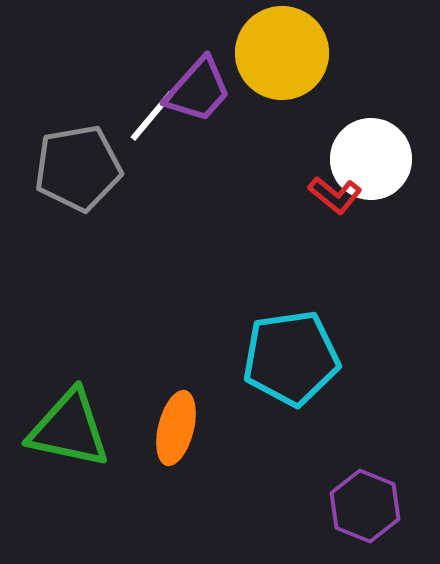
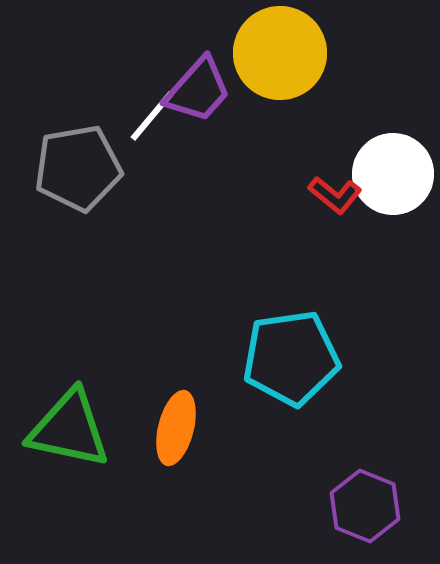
yellow circle: moved 2 px left
white circle: moved 22 px right, 15 px down
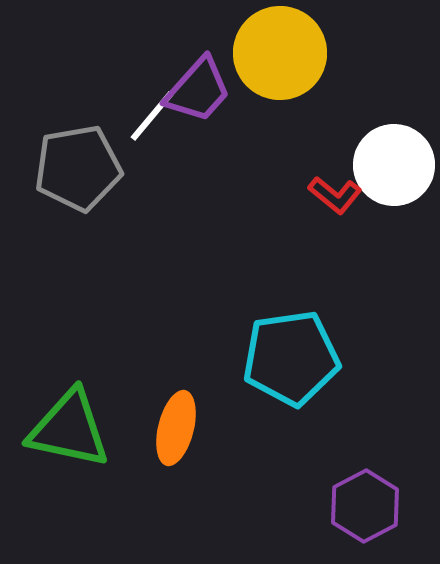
white circle: moved 1 px right, 9 px up
purple hexagon: rotated 10 degrees clockwise
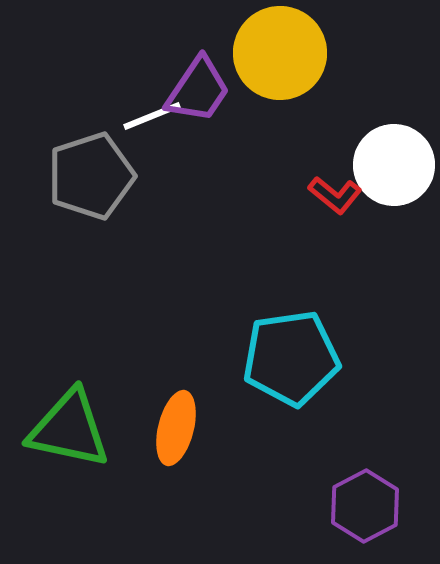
purple trapezoid: rotated 8 degrees counterclockwise
white line: rotated 28 degrees clockwise
gray pentagon: moved 13 px right, 8 px down; rotated 8 degrees counterclockwise
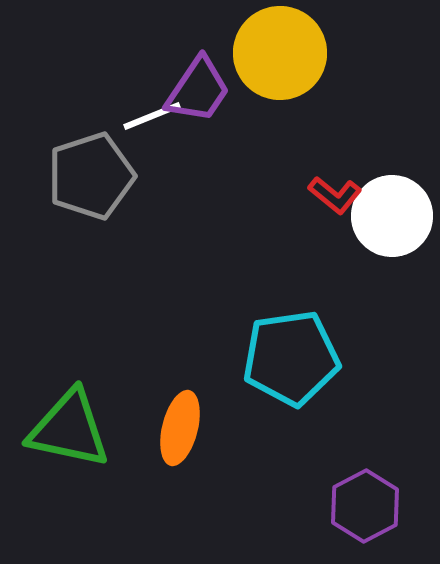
white circle: moved 2 px left, 51 px down
orange ellipse: moved 4 px right
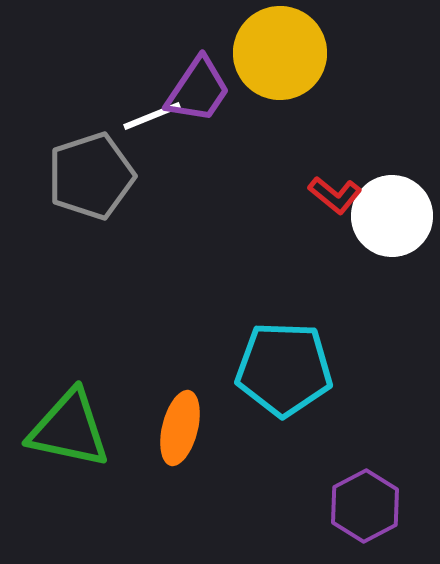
cyan pentagon: moved 7 px left, 11 px down; rotated 10 degrees clockwise
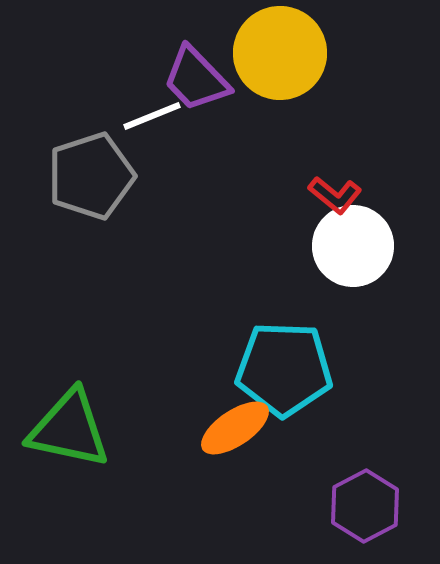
purple trapezoid: moved 2 px left, 11 px up; rotated 102 degrees clockwise
white circle: moved 39 px left, 30 px down
orange ellipse: moved 55 px right; rotated 42 degrees clockwise
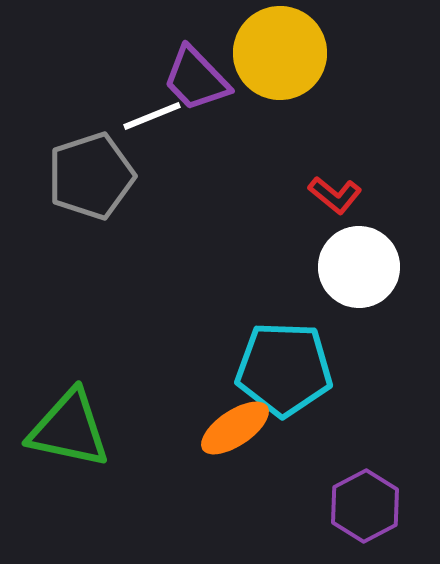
white circle: moved 6 px right, 21 px down
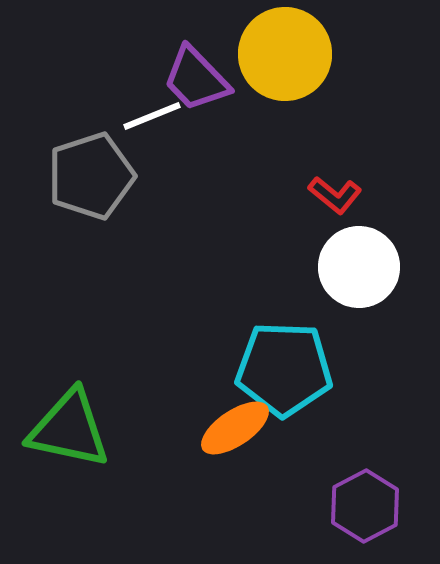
yellow circle: moved 5 px right, 1 px down
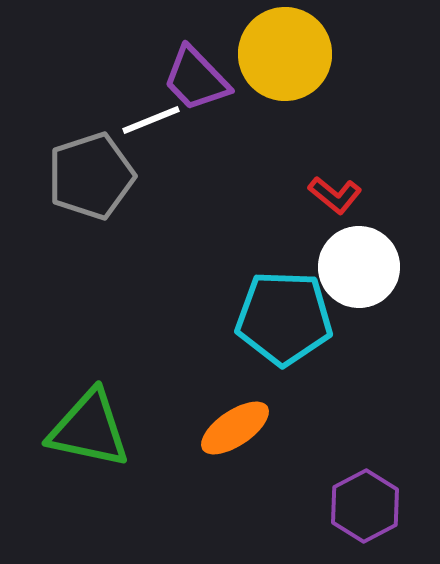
white line: moved 1 px left, 4 px down
cyan pentagon: moved 51 px up
green triangle: moved 20 px right
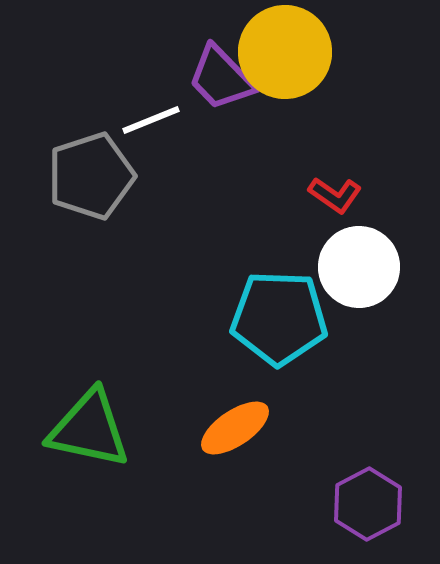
yellow circle: moved 2 px up
purple trapezoid: moved 25 px right, 1 px up
red L-shape: rotated 4 degrees counterclockwise
cyan pentagon: moved 5 px left
purple hexagon: moved 3 px right, 2 px up
